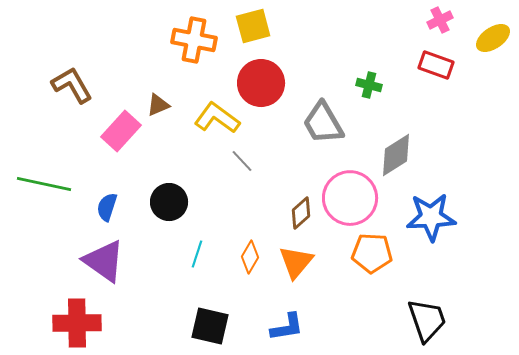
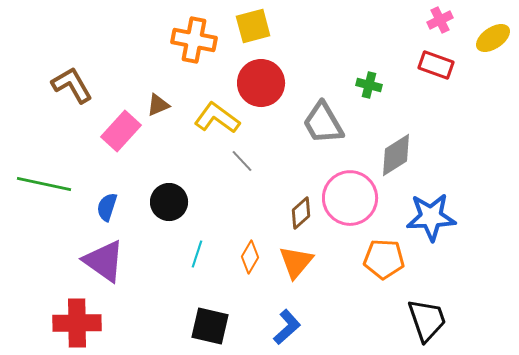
orange pentagon: moved 12 px right, 6 px down
blue L-shape: rotated 33 degrees counterclockwise
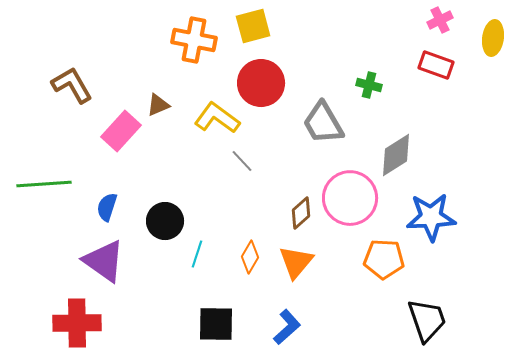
yellow ellipse: rotated 48 degrees counterclockwise
green line: rotated 16 degrees counterclockwise
black circle: moved 4 px left, 19 px down
black square: moved 6 px right, 2 px up; rotated 12 degrees counterclockwise
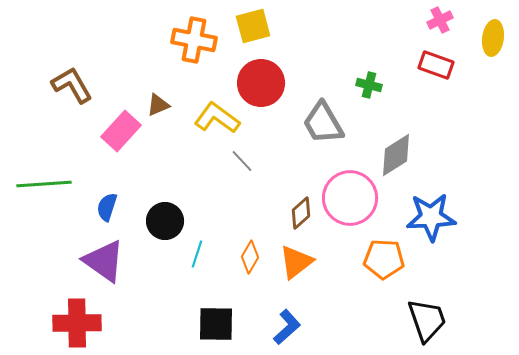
orange triangle: rotated 12 degrees clockwise
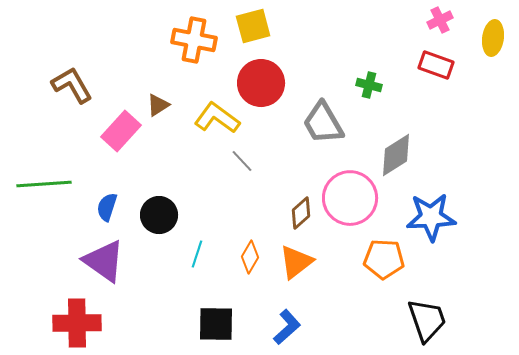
brown triangle: rotated 10 degrees counterclockwise
black circle: moved 6 px left, 6 px up
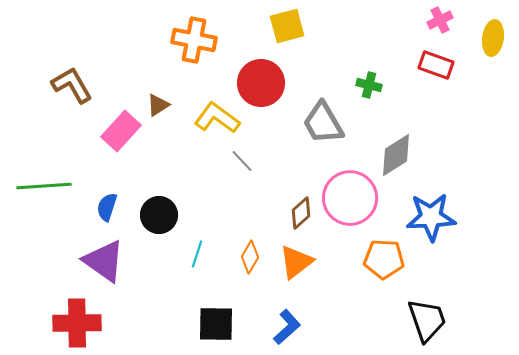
yellow square: moved 34 px right
green line: moved 2 px down
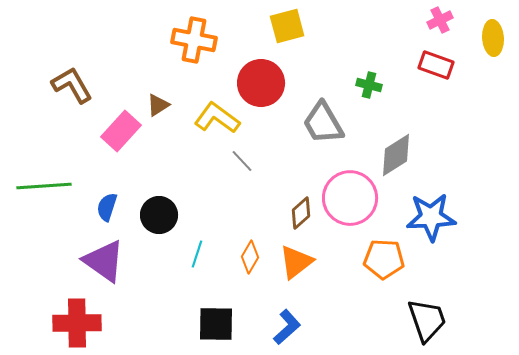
yellow ellipse: rotated 12 degrees counterclockwise
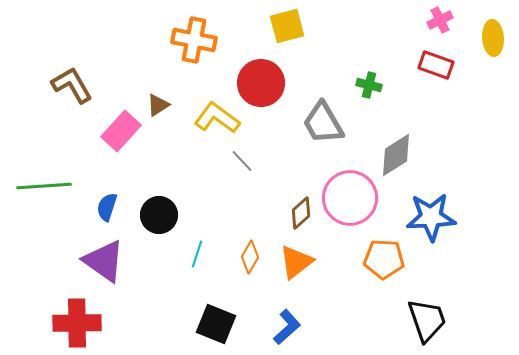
black square: rotated 21 degrees clockwise
